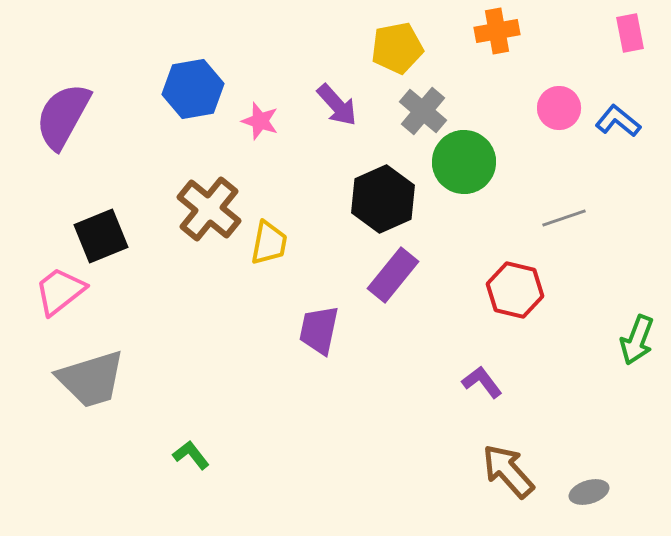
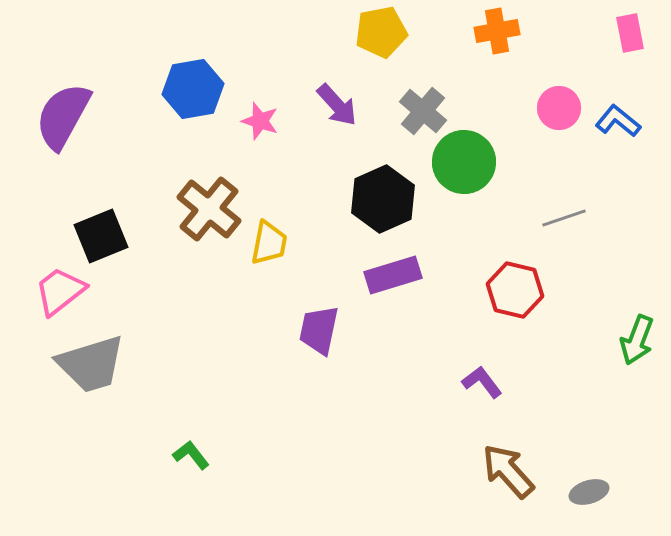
yellow pentagon: moved 16 px left, 16 px up
purple rectangle: rotated 34 degrees clockwise
gray trapezoid: moved 15 px up
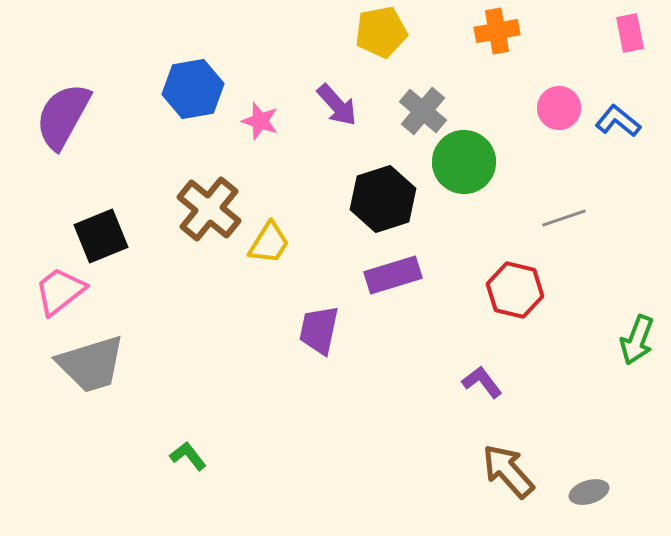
black hexagon: rotated 6 degrees clockwise
yellow trapezoid: rotated 21 degrees clockwise
green L-shape: moved 3 px left, 1 px down
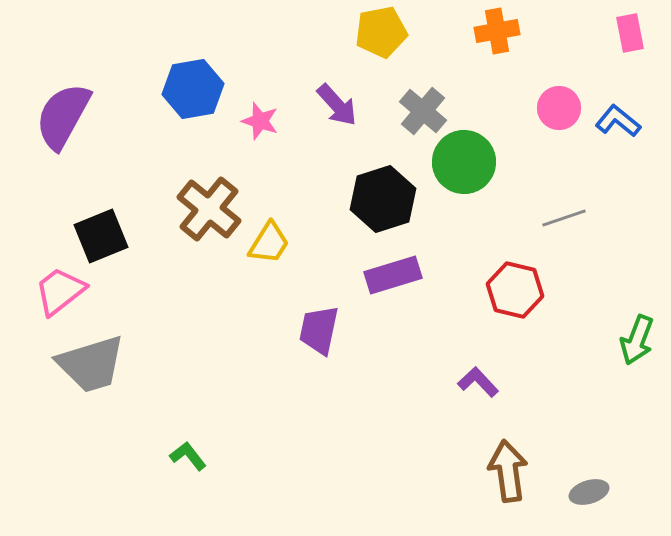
purple L-shape: moved 4 px left; rotated 6 degrees counterclockwise
brown arrow: rotated 34 degrees clockwise
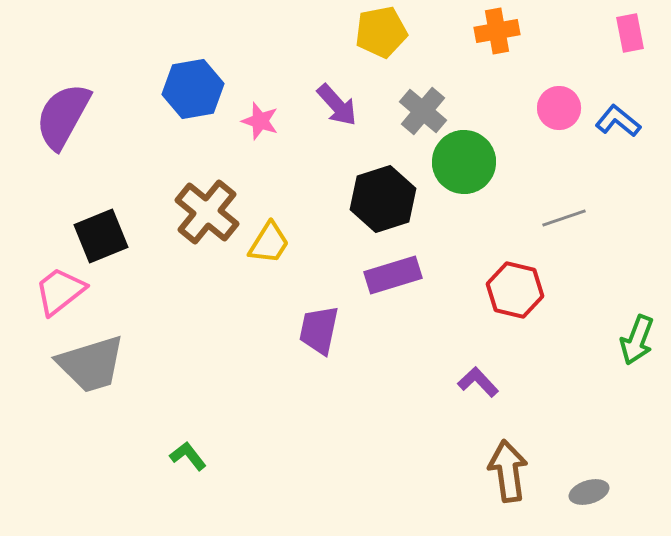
brown cross: moved 2 px left, 3 px down
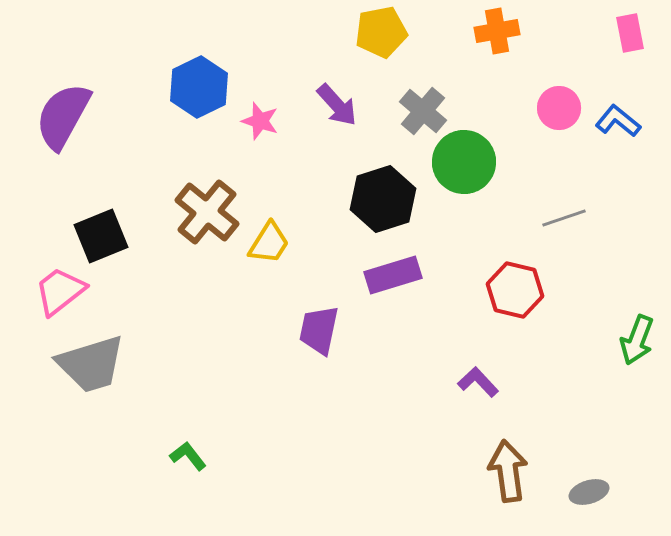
blue hexagon: moved 6 px right, 2 px up; rotated 16 degrees counterclockwise
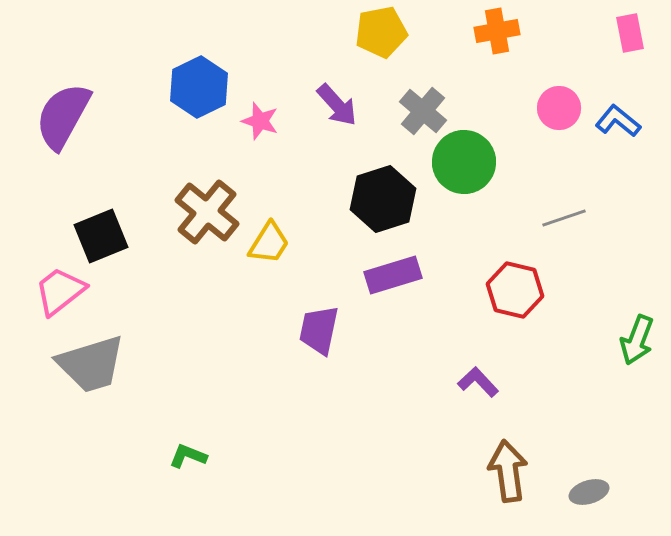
green L-shape: rotated 30 degrees counterclockwise
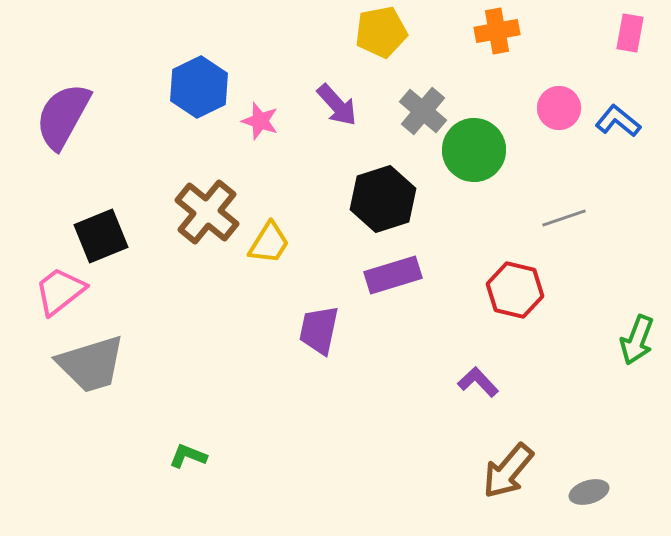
pink rectangle: rotated 21 degrees clockwise
green circle: moved 10 px right, 12 px up
brown arrow: rotated 132 degrees counterclockwise
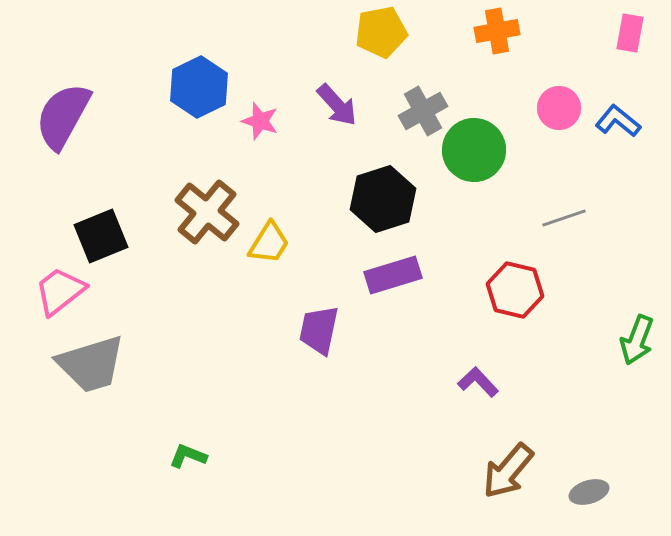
gray cross: rotated 21 degrees clockwise
